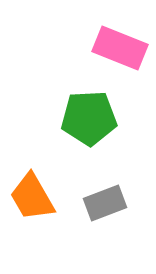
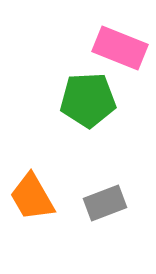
green pentagon: moved 1 px left, 18 px up
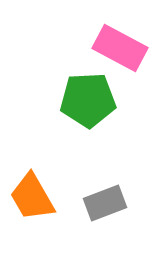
pink rectangle: rotated 6 degrees clockwise
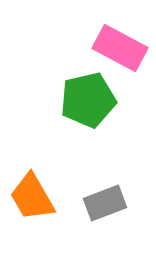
green pentagon: rotated 10 degrees counterclockwise
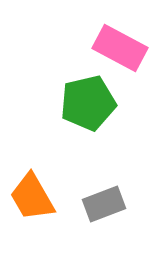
green pentagon: moved 3 px down
gray rectangle: moved 1 px left, 1 px down
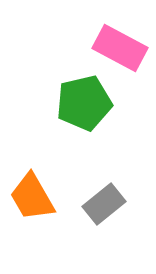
green pentagon: moved 4 px left
gray rectangle: rotated 18 degrees counterclockwise
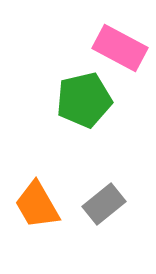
green pentagon: moved 3 px up
orange trapezoid: moved 5 px right, 8 px down
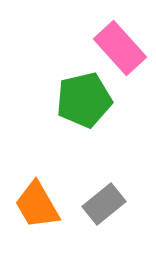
pink rectangle: rotated 20 degrees clockwise
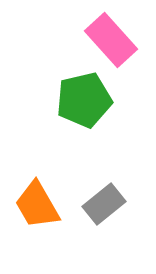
pink rectangle: moved 9 px left, 8 px up
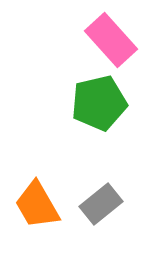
green pentagon: moved 15 px right, 3 px down
gray rectangle: moved 3 px left
